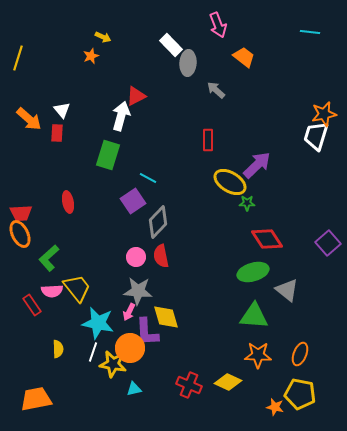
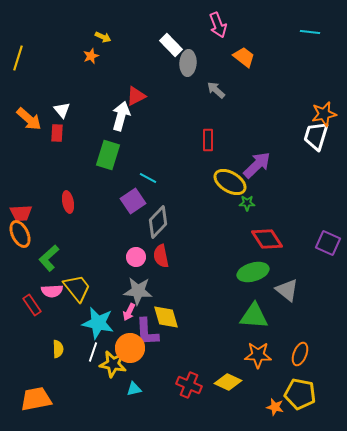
purple square at (328, 243): rotated 25 degrees counterclockwise
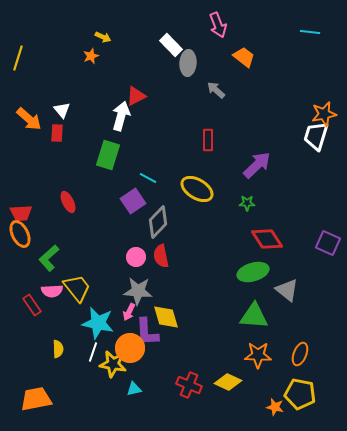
yellow ellipse at (230, 182): moved 33 px left, 7 px down
red ellipse at (68, 202): rotated 15 degrees counterclockwise
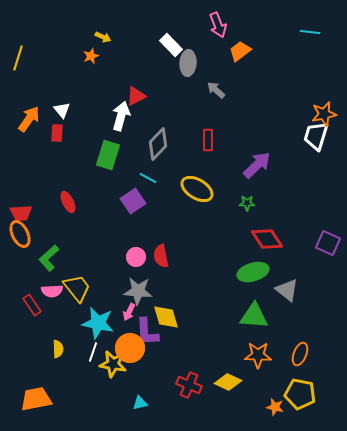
orange trapezoid at (244, 57): moved 4 px left, 6 px up; rotated 75 degrees counterclockwise
orange arrow at (29, 119): rotated 96 degrees counterclockwise
gray diamond at (158, 222): moved 78 px up
cyan triangle at (134, 389): moved 6 px right, 14 px down
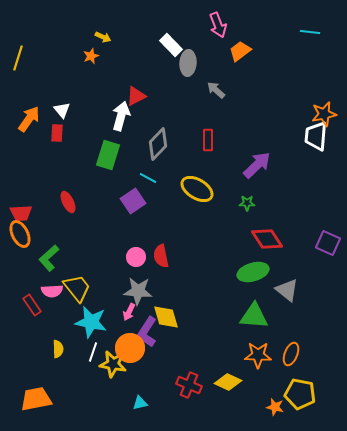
white trapezoid at (316, 136): rotated 12 degrees counterclockwise
cyan star at (98, 323): moved 7 px left, 1 px up
purple L-shape at (147, 332): rotated 36 degrees clockwise
orange ellipse at (300, 354): moved 9 px left
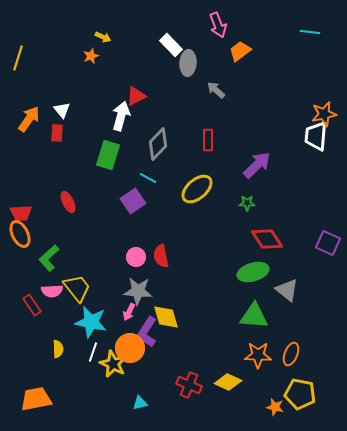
yellow ellipse at (197, 189): rotated 72 degrees counterclockwise
yellow star at (113, 364): rotated 16 degrees clockwise
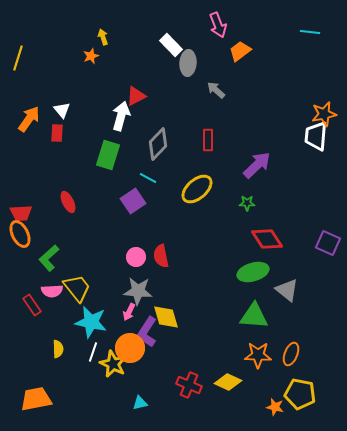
yellow arrow at (103, 37): rotated 133 degrees counterclockwise
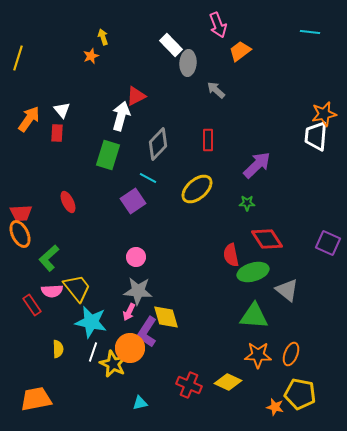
red semicircle at (161, 256): moved 70 px right, 1 px up
